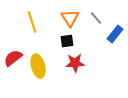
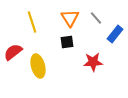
black square: moved 1 px down
red semicircle: moved 6 px up
red star: moved 18 px right, 1 px up
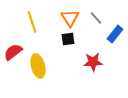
black square: moved 1 px right, 3 px up
